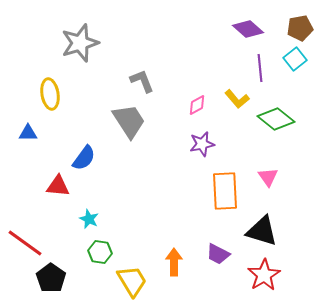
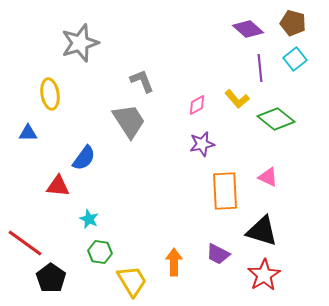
brown pentagon: moved 7 px left, 5 px up; rotated 25 degrees clockwise
pink triangle: rotated 30 degrees counterclockwise
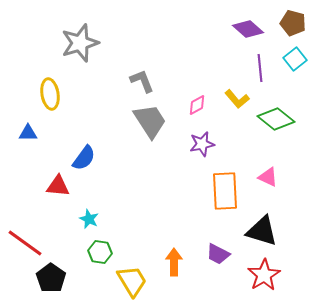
gray trapezoid: moved 21 px right
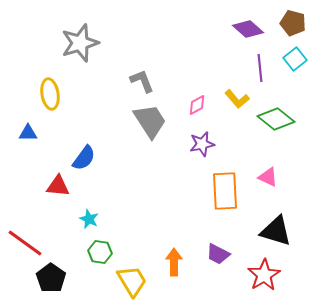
black triangle: moved 14 px right
